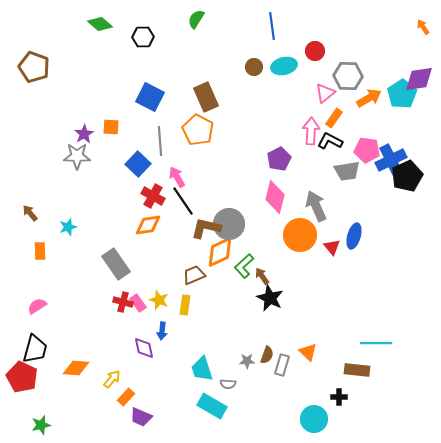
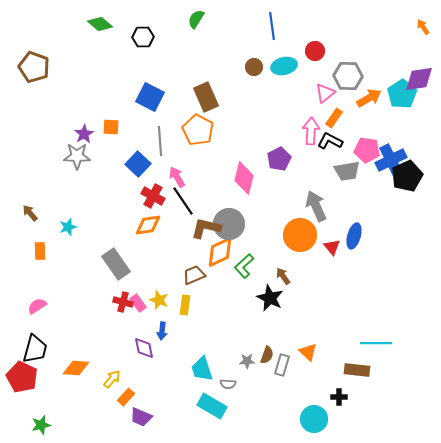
pink diamond at (275, 197): moved 31 px left, 19 px up
brown arrow at (262, 276): moved 21 px right
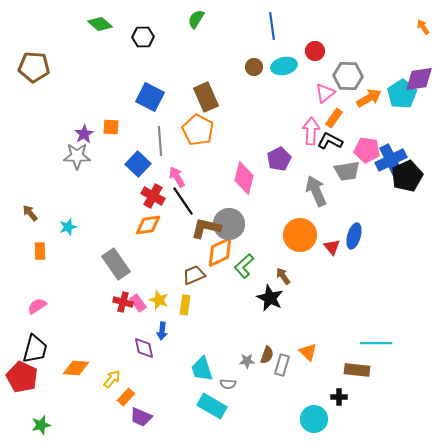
brown pentagon at (34, 67): rotated 16 degrees counterclockwise
gray arrow at (316, 206): moved 15 px up
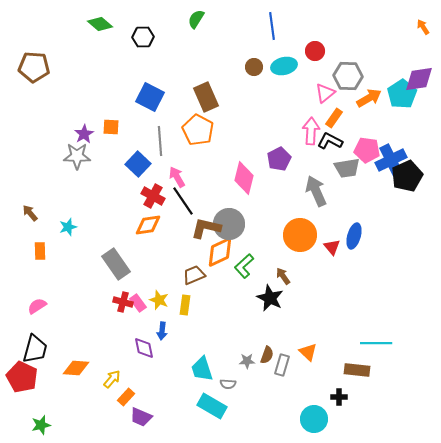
gray trapezoid at (347, 171): moved 3 px up
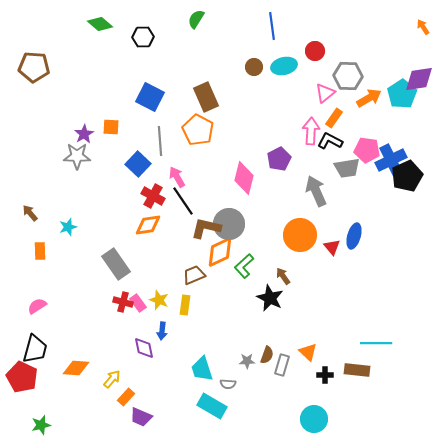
black cross at (339, 397): moved 14 px left, 22 px up
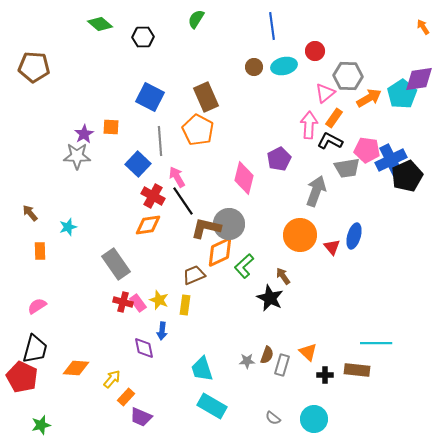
pink arrow at (311, 131): moved 2 px left, 6 px up
gray arrow at (316, 191): rotated 44 degrees clockwise
gray semicircle at (228, 384): moved 45 px right, 34 px down; rotated 35 degrees clockwise
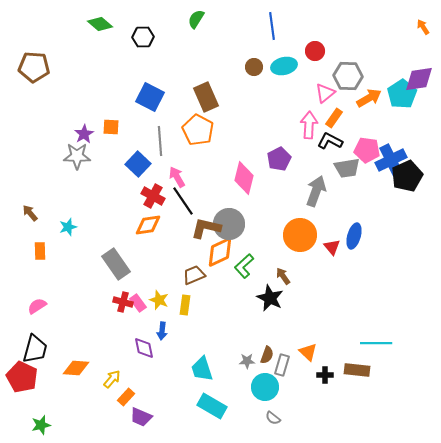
cyan circle at (314, 419): moved 49 px left, 32 px up
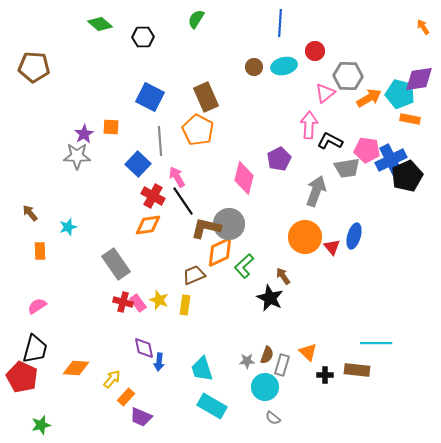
blue line at (272, 26): moved 8 px right, 3 px up; rotated 12 degrees clockwise
cyan pentagon at (402, 94): moved 2 px left; rotated 24 degrees counterclockwise
orange rectangle at (334, 118): moved 76 px right, 1 px down; rotated 66 degrees clockwise
orange circle at (300, 235): moved 5 px right, 2 px down
blue arrow at (162, 331): moved 3 px left, 31 px down
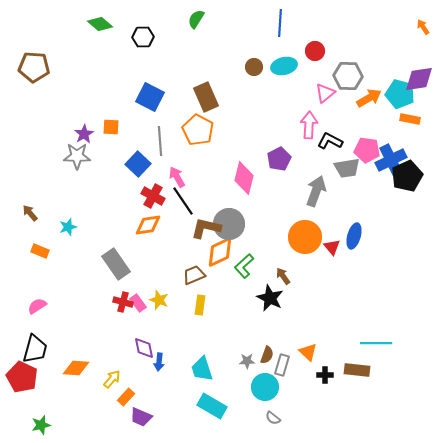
orange rectangle at (40, 251): rotated 66 degrees counterclockwise
yellow rectangle at (185, 305): moved 15 px right
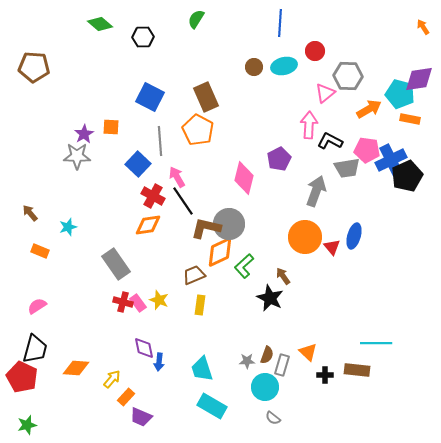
orange arrow at (369, 98): moved 11 px down
green star at (41, 425): moved 14 px left
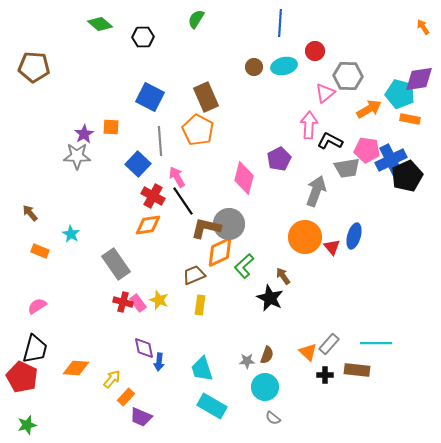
cyan star at (68, 227): moved 3 px right, 7 px down; rotated 24 degrees counterclockwise
gray rectangle at (282, 365): moved 47 px right, 21 px up; rotated 25 degrees clockwise
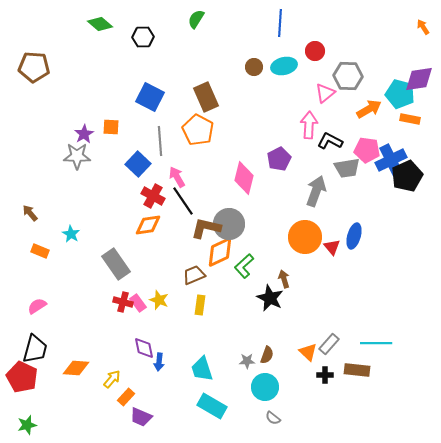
brown arrow at (283, 276): moved 1 px right, 3 px down; rotated 18 degrees clockwise
